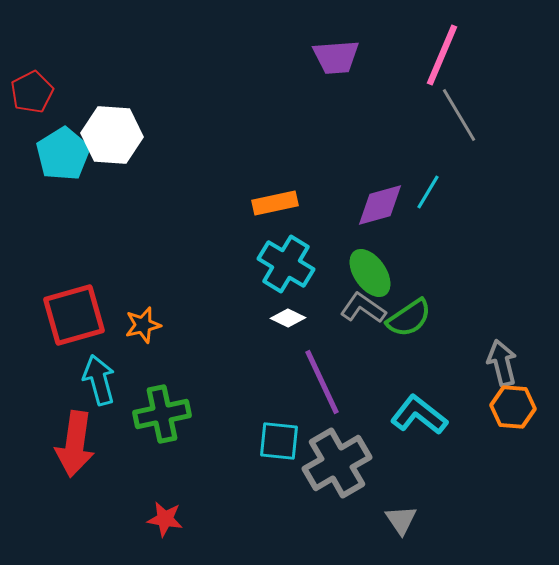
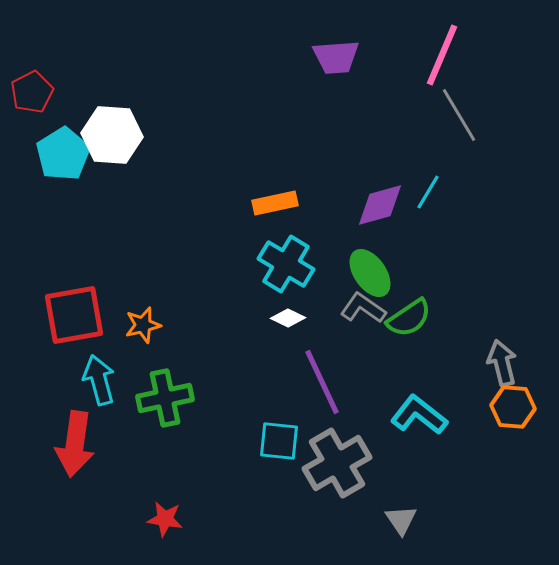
red square: rotated 6 degrees clockwise
green cross: moved 3 px right, 16 px up
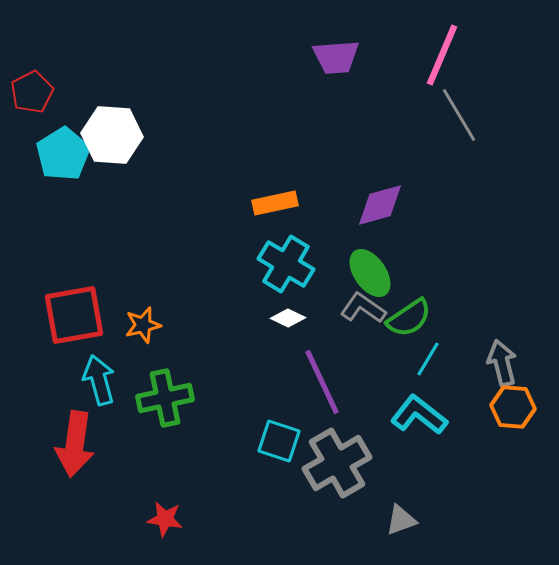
cyan line: moved 167 px down
cyan square: rotated 12 degrees clockwise
gray triangle: rotated 44 degrees clockwise
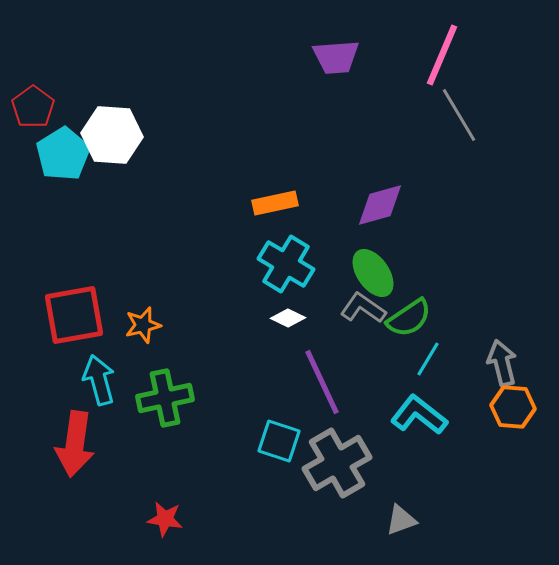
red pentagon: moved 1 px right, 15 px down; rotated 9 degrees counterclockwise
green ellipse: moved 3 px right
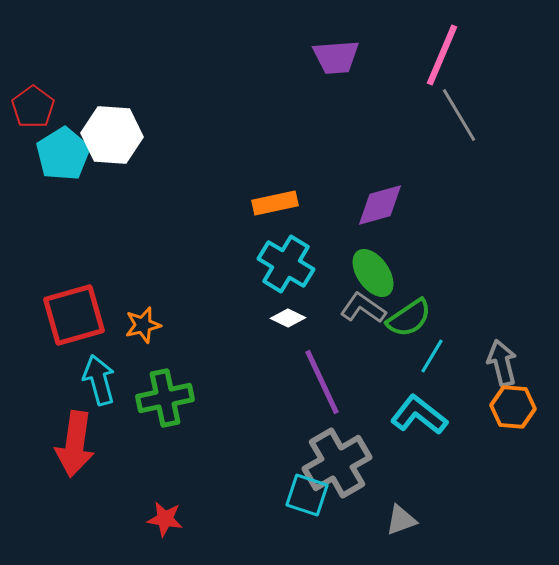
red square: rotated 6 degrees counterclockwise
cyan line: moved 4 px right, 3 px up
cyan square: moved 28 px right, 54 px down
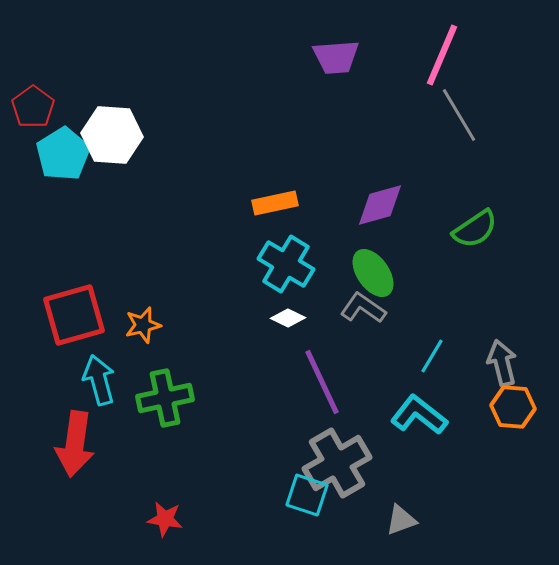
green semicircle: moved 66 px right, 89 px up
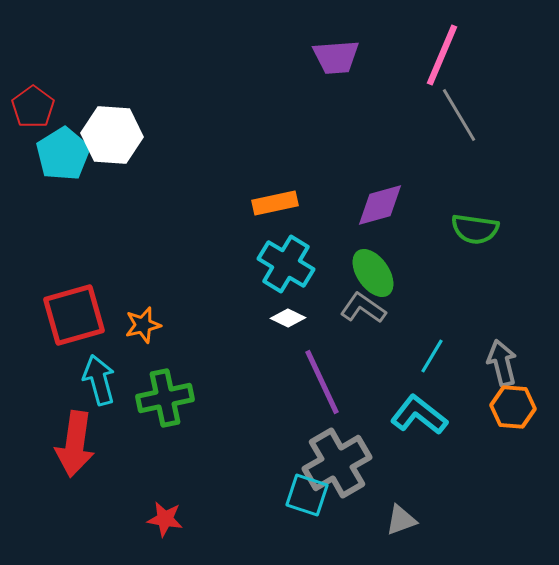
green semicircle: rotated 42 degrees clockwise
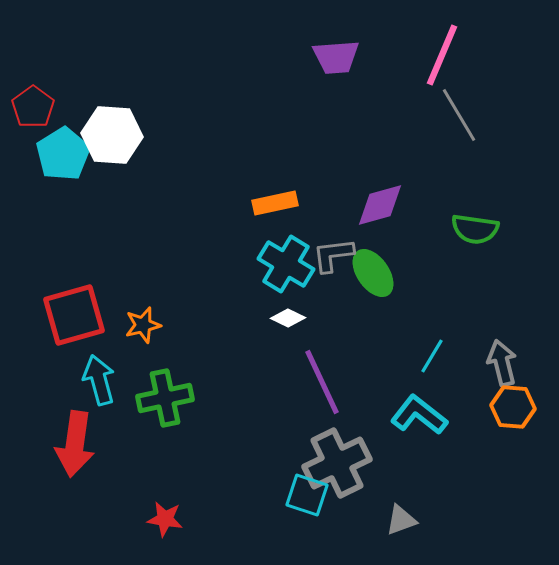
gray L-shape: moved 30 px left, 53 px up; rotated 42 degrees counterclockwise
gray cross: rotated 4 degrees clockwise
